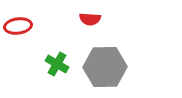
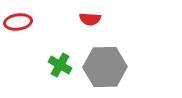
red ellipse: moved 4 px up
green cross: moved 3 px right, 1 px down
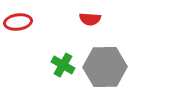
green cross: moved 3 px right
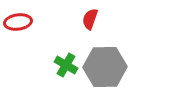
red semicircle: rotated 105 degrees clockwise
green cross: moved 3 px right
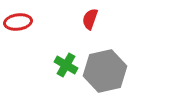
gray hexagon: moved 4 px down; rotated 12 degrees counterclockwise
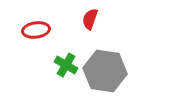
red ellipse: moved 18 px right, 8 px down
gray hexagon: rotated 21 degrees clockwise
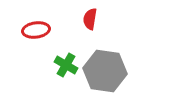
red semicircle: rotated 10 degrees counterclockwise
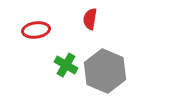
gray hexagon: rotated 15 degrees clockwise
